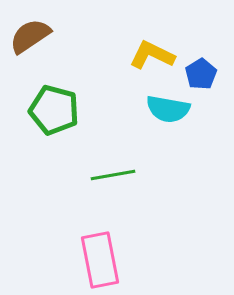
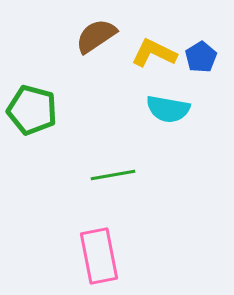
brown semicircle: moved 66 px right
yellow L-shape: moved 2 px right, 2 px up
blue pentagon: moved 17 px up
green pentagon: moved 22 px left
pink rectangle: moved 1 px left, 4 px up
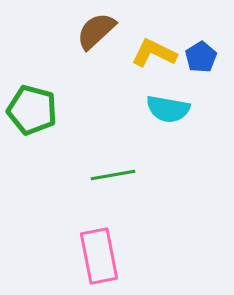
brown semicircle: moved 5 px up; rotated 9 degrees counterclockwise
